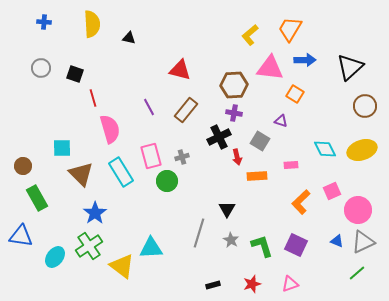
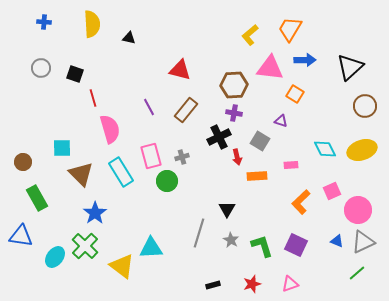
brown circle at (23, 166): moved 4 px up
green cross at (89, 246): moved 4 px left; rotated 12 degrees counterclockwise
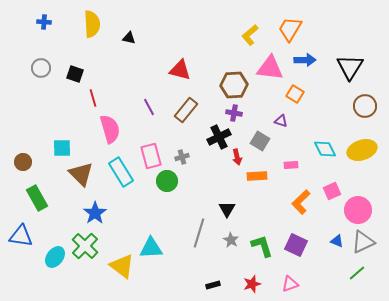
black triangle at (350, 67): rotated 16 degrees counterclockwise
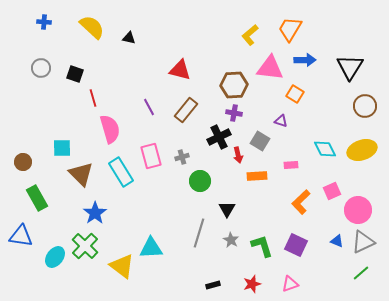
yellow semicircle at (92, 24): moved 3 px down; rotated 44 degrees counterclockwise
red arrow at (237, 157): moved 1 px right, 2 px up
green circle at (167, 181): moved 33 px right
green line at (357, 273): moved 4 px right
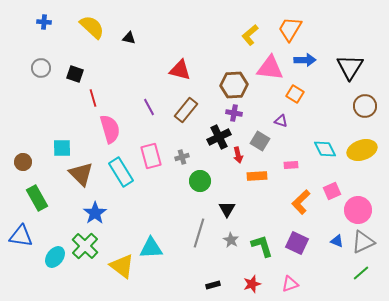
purple square at (296, 245): moved 1 px right, 2 px up
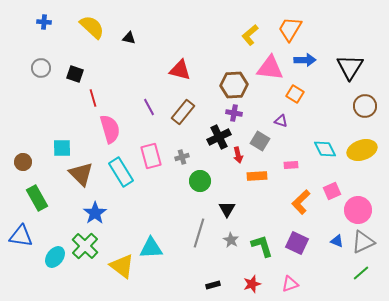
brown rectangle at (186, 110): moved 3 px left, 2 px down
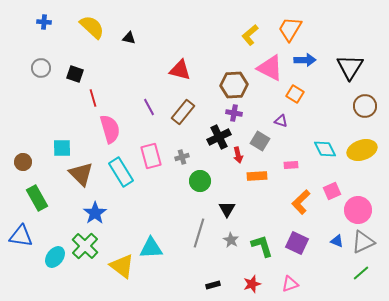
pink triangle at (270, 68): rotated 20 degrees clockwise
